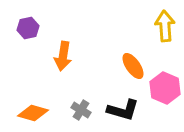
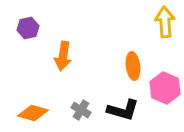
yellow arrow: moved 4 px up
orange ellipse: rotated 28 degrees clockwise
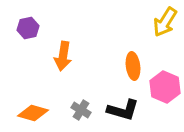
yellow arrow: rotated 144 degrees counterclockwise
pink hexagon: moved 1 px up
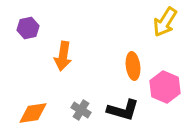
orange diamond: rotated 24 degrees counterclockwise
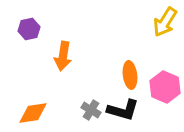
purple hexagon: moved 1 px right, 1 px down
orange ellipse: moved 3 px left, 9 px down
gray cross: moved 10 px right
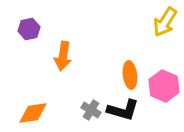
pink hexagon: moved 1 px left, 1 px up
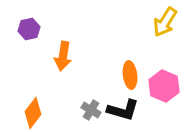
orange diamond: rotated 44 degrees counterclockwise
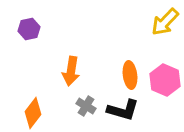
yellow arrow: rotated 12 degrees clockwise
orange arrow: moved 8 px right, 15 px down
pink hexagon: moved 1 px right, 6 px up
gray cross: moved 5 px left, 4 px up
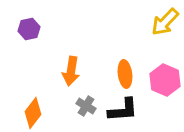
orange ellipse: moved 5 px left, 1 px up
black L-shape: rotated 20 degrees counterclockwise
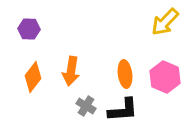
purple hexagon: rotated 15 degrees clockwise
pink hexagon: moved 3 px up
orange diamond: moved 36 px up
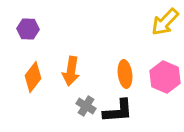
purple hexagon: moved 1 px left
black L-shape: moved 5 px left, 1 px down
